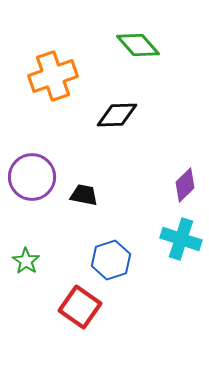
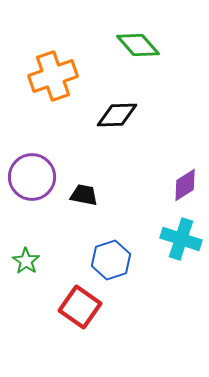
purple diamond: rotated 12 degrees clockwise
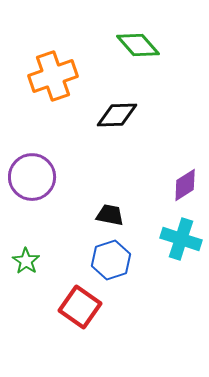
black trapezoid: moved 26 px right, 20 px down
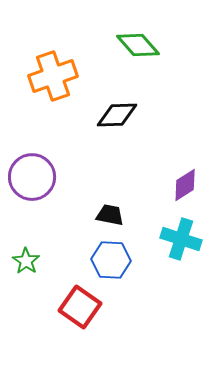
blue hexagon: rotated 21 degrees clockwise
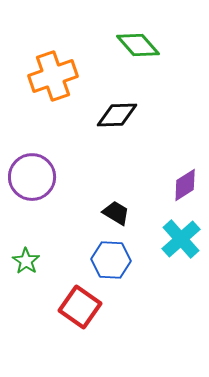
black trapezoid: moved 6 px right, 2 px up; rotated 20 degrees clockwise
cyan cross: rotated 30 degrees clockwise
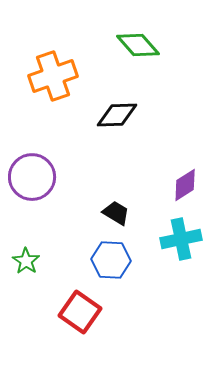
cyan cross: rotated 30 degrees clockwise
red square: moved 5 px down
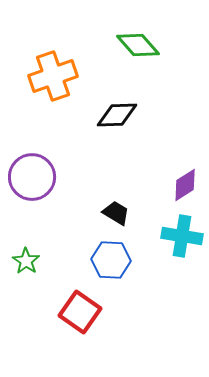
cyan cross: moved 1 px right, 3 px up; rotated 21 degrees clockwise
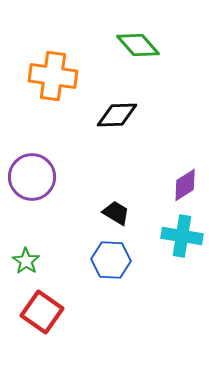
orange cross: rotated 27 degrees clockwise
red square: moved 38 px left
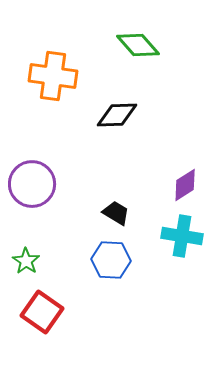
purple circle: moved 7 px down
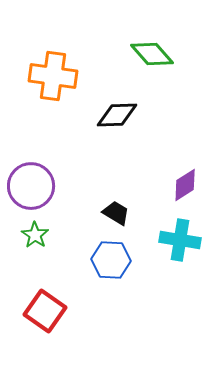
green diamond: moved 14 px right, 9 px down
purple circle: moved 1 px left, 2 px down
cyan cross: moved 2 px left, 4 px down
green star: moved 9 px right, 26 px up
red square: moved 3 px right, 1 px up
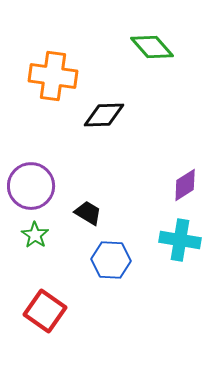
green diamond: moved 7 px up
black diamond: moved 13 px left
black trapezoid: moved 28 px left
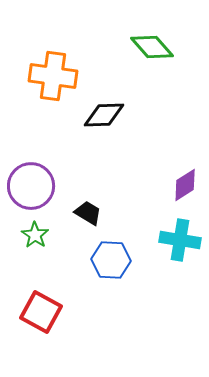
red square: moved 4 px left, 1 px down; rotated 6 degrees counterclockwise
